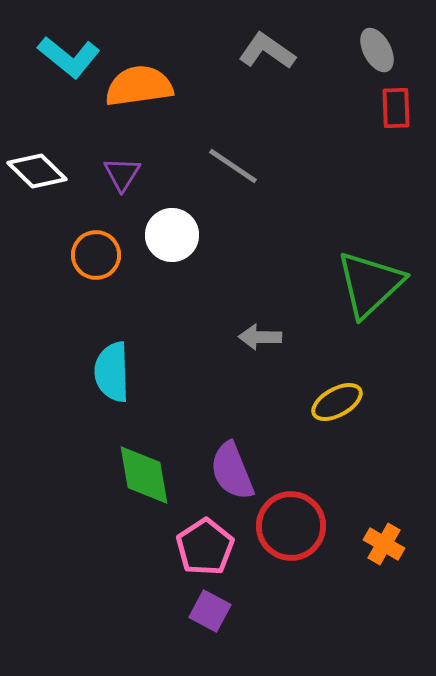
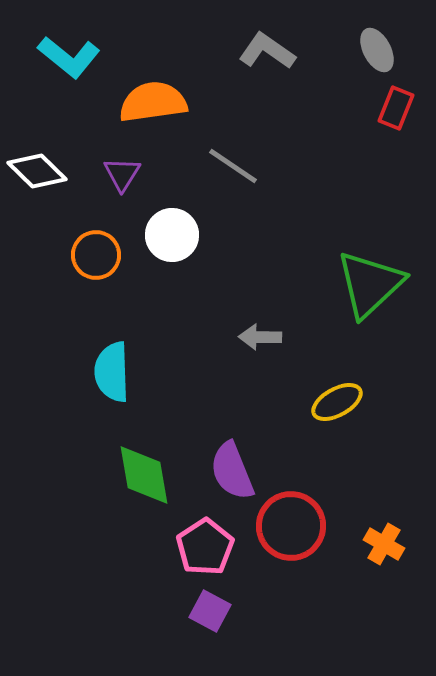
orange semicircle: moved 14 px right, 16 px down
red rectangle: rotated 24 degrees clockwise
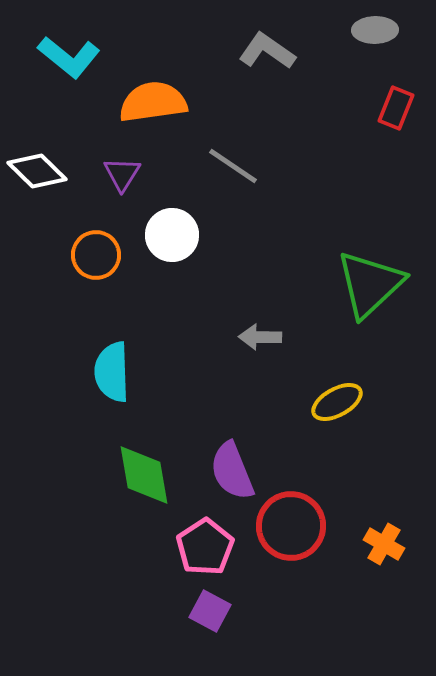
gray ellipse: moved 2 px left, 20 px up; rotated 63 degrees counterclockwise
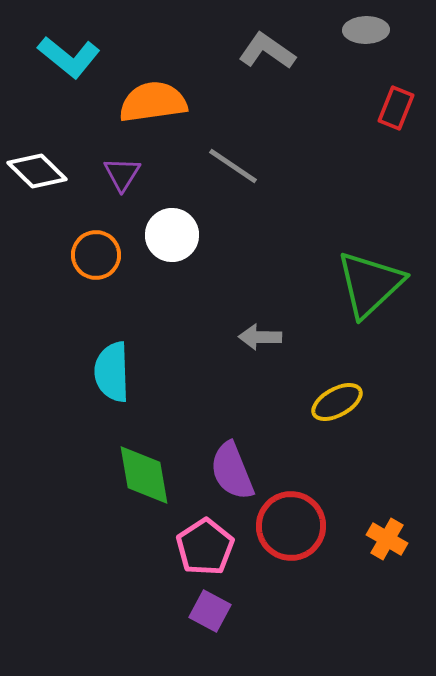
gray ellipse: moved 9 px left
orange cross: moved 3 px right, 5 px up
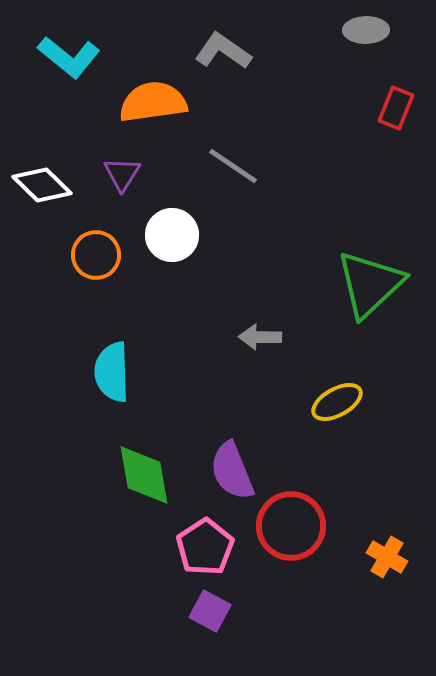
gray L-shape: moved 44 px left
white diamond: moved 5 px right, 14 px down
orange cross: moved 18 px down
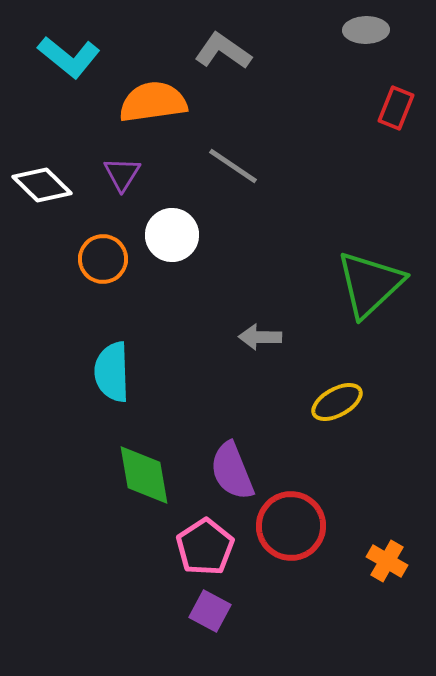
orange circle: moved 7 px right, 4 px down
orange cross: moved 4 px down
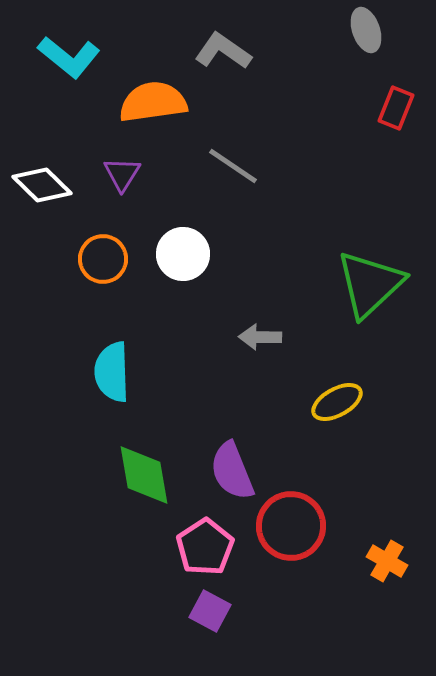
gray ellipse: rotated 72 degrees clockwise
white circle: moved 11 px right, 19 px down
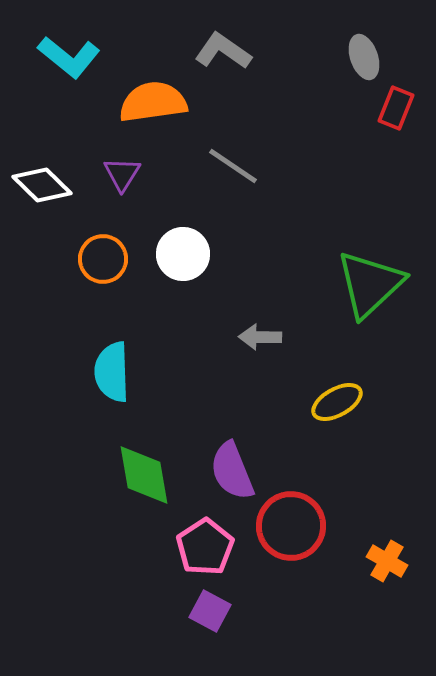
gray ellipse: moved 2 px left, 27 px down
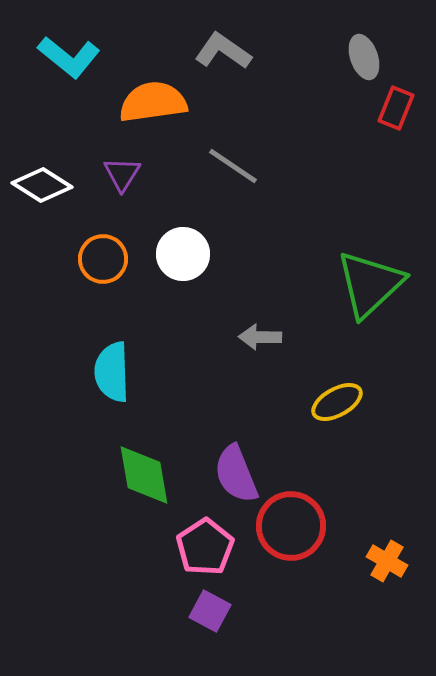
white diamond: rotated 12 degrees counterclockwise
purple semicircle: moved 4 px right, 3 px down
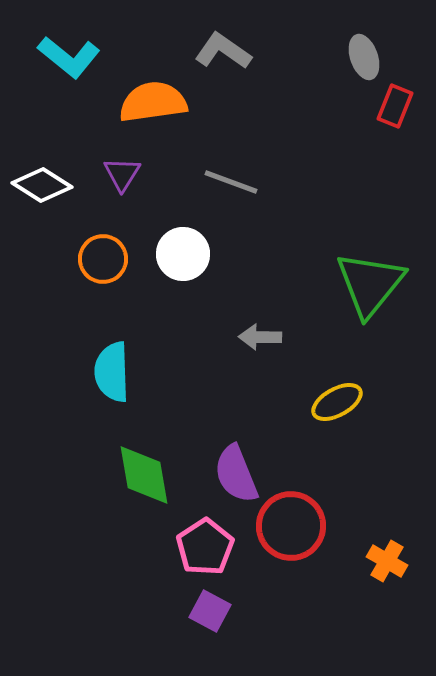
red rectangle: moved 1 px left, 2 px up
gray line: moved 2 px left, 16 px down; rotated 14 degrees counterclockwise
green triangle: rotated 8 degrees counterclockwise
